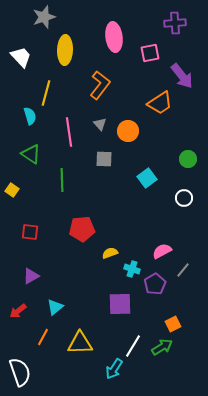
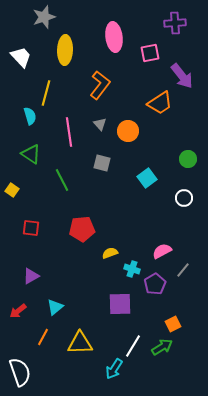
gray square: moved 2 px left, 4 px down; rotated 12 degrees clockwise
green line: rotated 25 degrees counterclockwise
red square: moved 1 px right, 4 px up
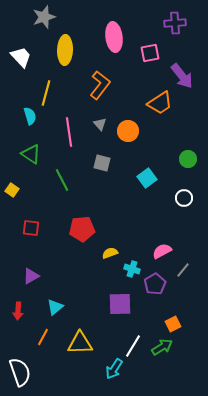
red arrow: rotated 48 degrees counterclockwise
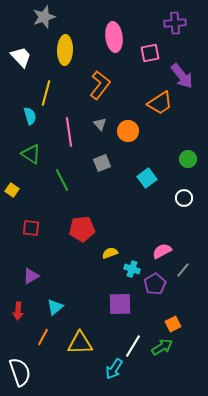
gray square: rotated 36 degrees counterclockwise
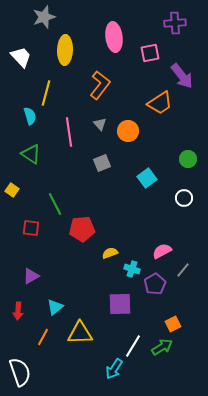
green line: moved 7 px left, 24 px down
yellow triangle: moved 10 px up
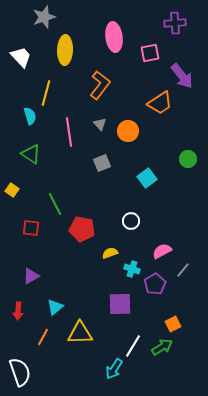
white circle: moved 53 px left, 23 px down
red pentagon: rotated 15 degrees clockwise
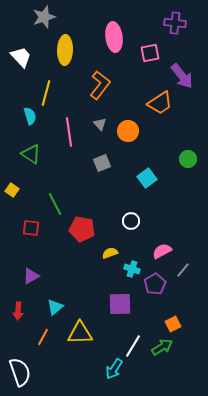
purple cross: rotated 10 degrees clockwise
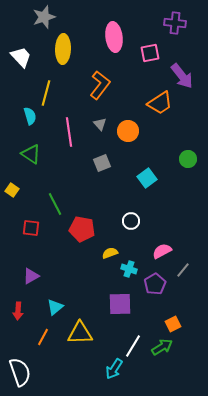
yellow ellipse: moved 2 px left, 1 px up
cyan cross: moved 3 px left
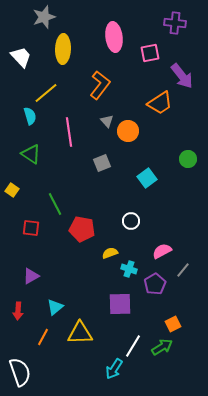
yellow line: rotated 35 degrees clockwise
gray triangle: moved 7 px right, 3 px up
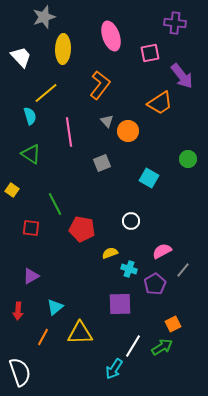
pink ellipse: moved 3 px left, 1 px up; rotated 12 degrees counterclockwise
cyan square: moved 2 px right; rotated 24 degrees counterclockwise
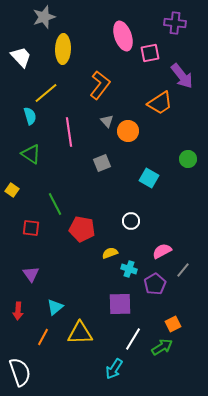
pink ellipse: moved 12 px right
purple triangle: moved 2 px up; rotated 36 degrees counterclockwise
white line: moved 7 px up
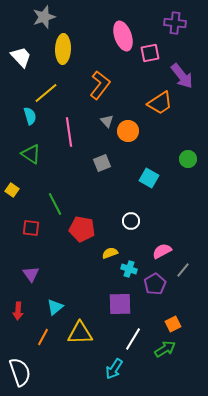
green arrow: moved 3 px right, 2 px down
